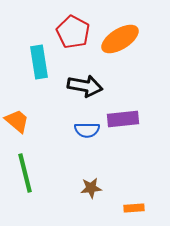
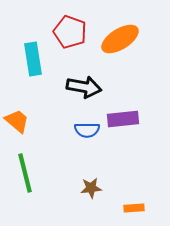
red pentagon: moved 3 px left; rotated 8 degrees counterclockwise
cyan rectangle: moved 6 px left, 3 px up
black arrow: moved 1 px left, 1 px down
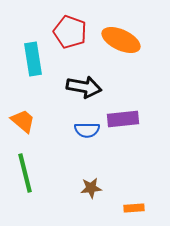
orange ellipse: moved 1 px right, 1 px down; rotated 57 degrees clockwise
orange trapezoid: moved 6 px right
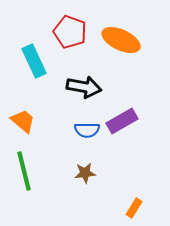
cyan rectangle: moved 1 px right, 2 px down; rotated 16 degrees counterclockwise
purple rectangle: moved 1 px left, 2 px down; rotated 24 degrees counterclockwise
green line: moved 1 px left, 2 px up
brown star: moved 6 px left, 15 px up
orange rectangle: rotated 54 degrees counterclockwise
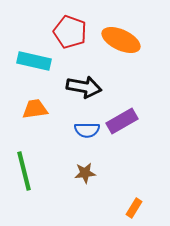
cyan rectangle: rotated 52 degrees counterclockwise
orange trapezoid: moved 12 px right, 12 px up; rotated 48 degrees counterclockwise
